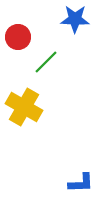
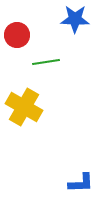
red circle: moved 1 px left, 2 px up
green line: rotated 36 degrees clockwise
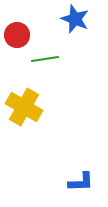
blue star: rotated 20 degrees clockwise
green line: moved 1 px left, 3 px up
blue L-shape: moved 1 px up
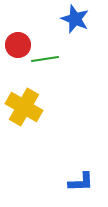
red circle: moved 1 px right, 10 px down
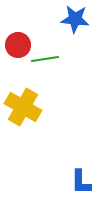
blue star: rotated 16 degrees counterclockwise
yellow cross: moved 1 px left
blue L-shape: rotated 92 degrees clockwise
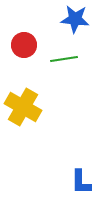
red circle: moved 6 px right
green line: moved 19 px right
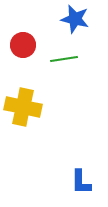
blue star: rotated 8 degrees clockwise
red circle: moved 1 px left
yellow cross: rotated 18 degrees counterclockwise
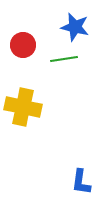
blue star: moved 8 px down
blue L-shape: rotated 8 degrees clockwise
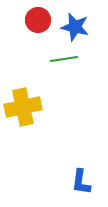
red circle: moved 15 px right, 25 px up
yellow cross: rotated 24 degrees counterclockwise
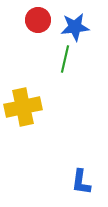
blue star: rotated 20 degrees counterclockwise
green line: moved 1 px right; rotated 68 degrees counterclockwise
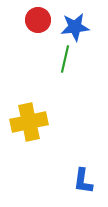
yellow cross: moved 6 px right, 15 px down
blue L-shape: moved 2 px right, 1 px up
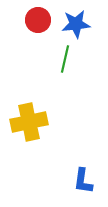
blue star: moved 1 px right, 3 px up
